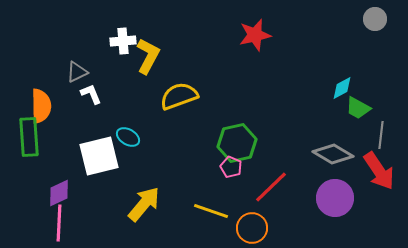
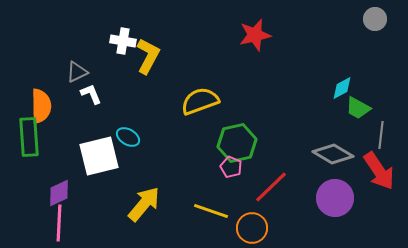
white cross: rotated 15 degrees clockwise
yellow semicircle: moved 21 px right, 5 px down
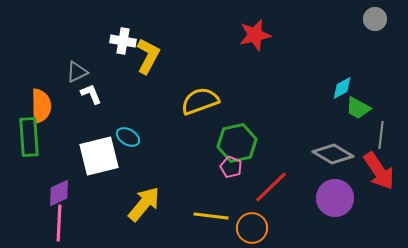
yellow line: moved 5 px down; rotated 12 degrees counterclockwise
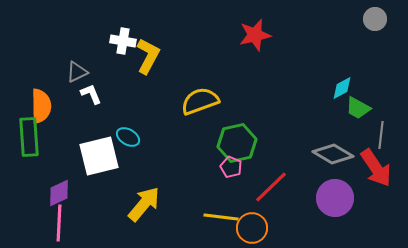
red arrow: moved 3 px left, 3 px up
yellow line: moved 10 px right, 1 px down
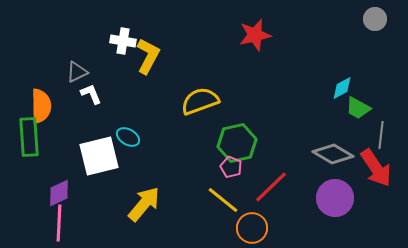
yellow line: moved 2 px right, 17 px up; rotated 32 degrees clockwise
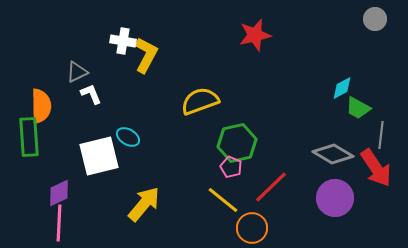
yellow L-shape: moved 2 px left, 1 px up
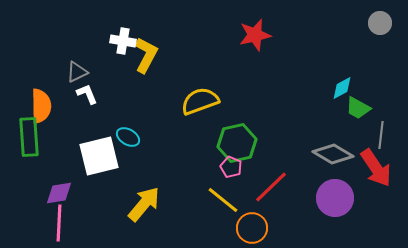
gray circle: moved 5 px right, 4 px down
white L-shape: moved 4 px left
purple diamond: rotated 16 degrees clockwise
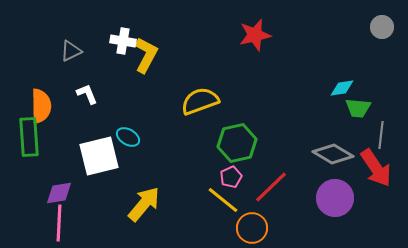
gray circle: moved 2 px right, 4 px down
gray triangle: moved 6 px left, 21 px up
cyan diamond: rotated 20 degrees clockwise
green trapezoid: rotated 24 degrees counterclockwise
pink pentagon: moved 10 px down; rotated 25 degrees clockwise
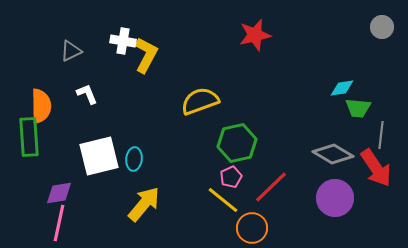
cyan ellipse: moved 6 px right, 22 px down; rotated 65 degrees clockwise
pink line: rotated 9 degrees clockwise
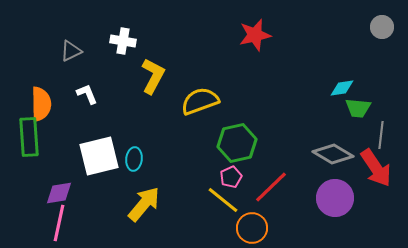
yellow L-shape: moved 7 px right, 21 px down
orange semicircle: moved 2 px up
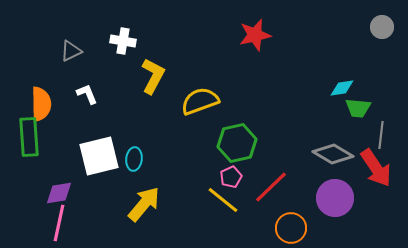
orange circle: moved 39 px right
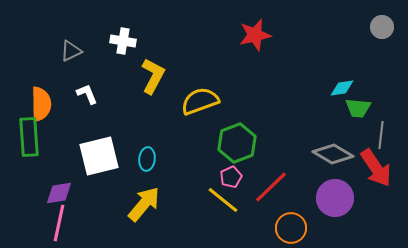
green hexagon: rotated 9 degrees counterclockwise
cyan ellipse: moved 13 px right
